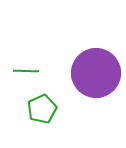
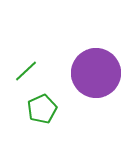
green line: rotated 45 degrees counterclockwise
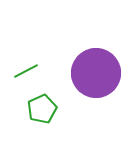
green line: rotated 15 degrees clockwise
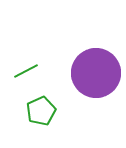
green pentagon: moved 1 px left, 2 px down
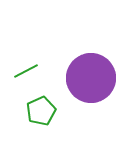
purple circle: moved 5 px left, 5 px down
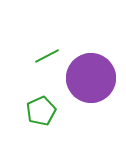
green line: moved 21 px right, 15 px up
